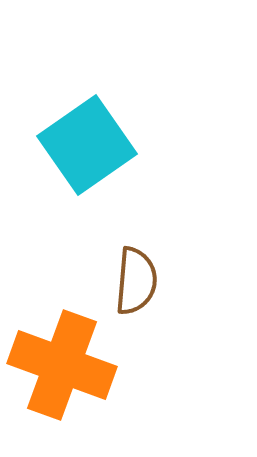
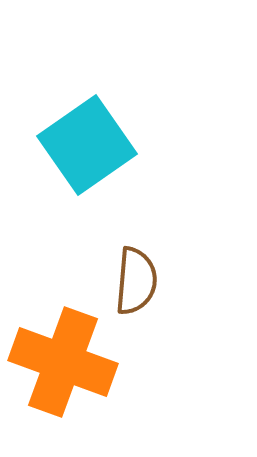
orange cross: moved 1 px right, 3 px up
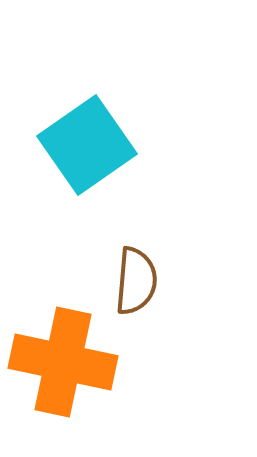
orange cross: rotated 8 degrees counterclockwise
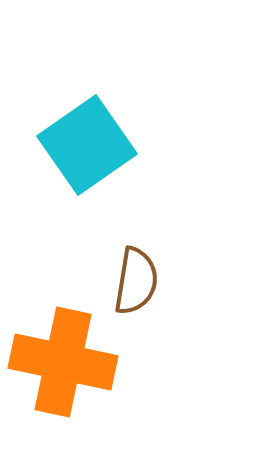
brown semicircle: rotated 4 degrees clockwise
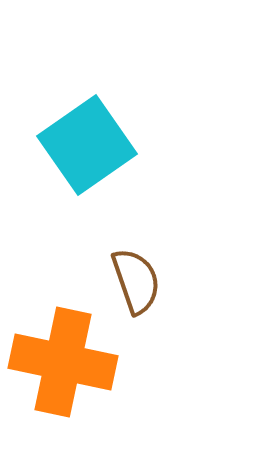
brown semicircle: rotated 28 degrees counterclockwise
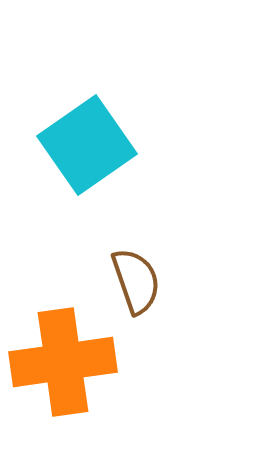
orange cross: rotated 20 degrees counterclockwise
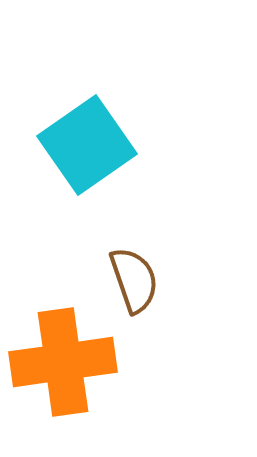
brown semicircle: moved 2 px left, 1 px up
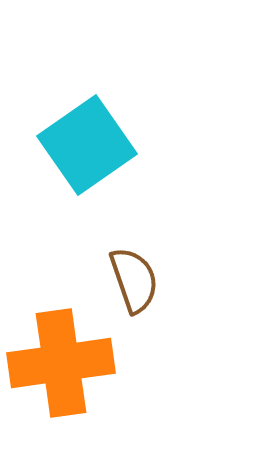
orange cross: moved 2 px left, 1 px down
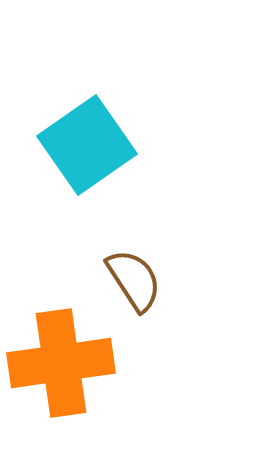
brown semicircle: rotated 14 degrees counterclockwise
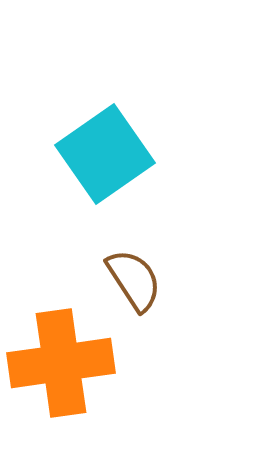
cyan square: moved 18 px right, 9 px down
